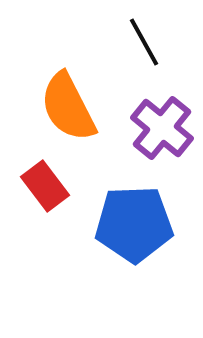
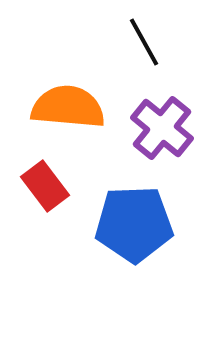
orange semicircle: rotated 122 degrees clockwise
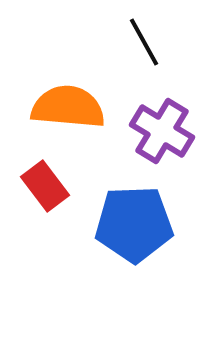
purple cross: moved 3 px down; rotated 8 degrees counterclockwise
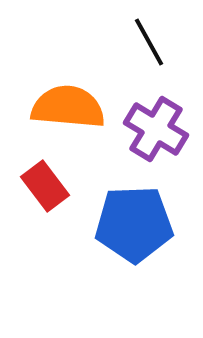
black line: moved 5 px right
purple cross: moved 6 px left, 2 px up
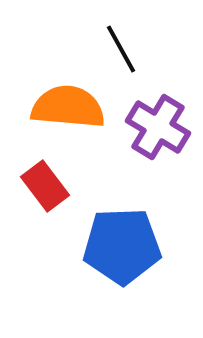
black line: moved 28 px left, 7 px down
purple cross: moved 2 px right, 2 px up
blue pentagon: moved 12 px left, 22 px down
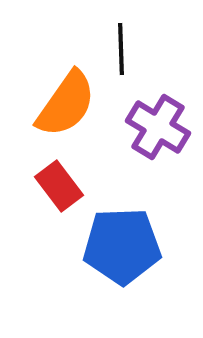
black line: rotated 27 degrees clockwise
orange semicircle: moved 2 px left, 3 px up; rotated 120 degrees clockwise
red rectangle: moved 14 px right
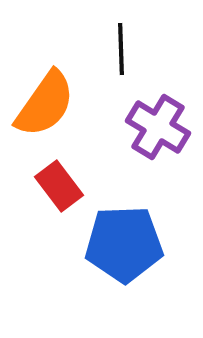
orange semicircle: moved 21 px left
blue pentagon: moved 2 px right, 2 px up
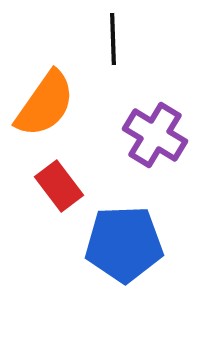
black line: moved 8 px left, 10 px up
purple cross: moved 3 px left, 8 px down
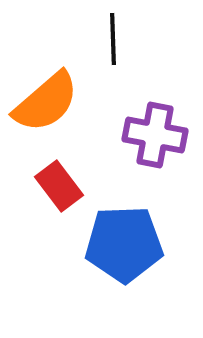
orange semicircle: moved 1 px right, 2 px up; rotated 14 degrees clockwise
purple cross: rotated 20 degrees counterclockwise
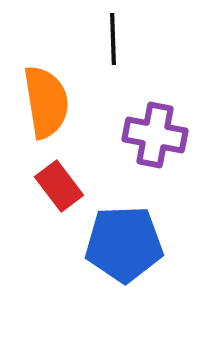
orange semicircle: rotated 58 degrees counterclockwise
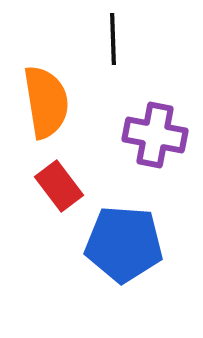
blue pentagon: rotated 6 degrees clockwise
